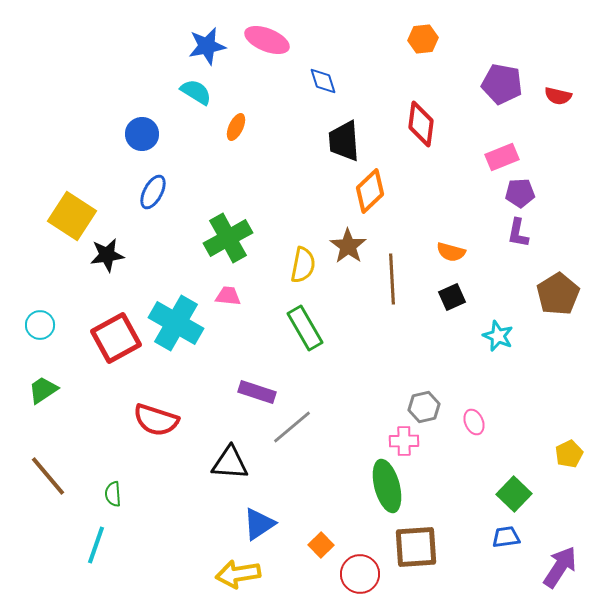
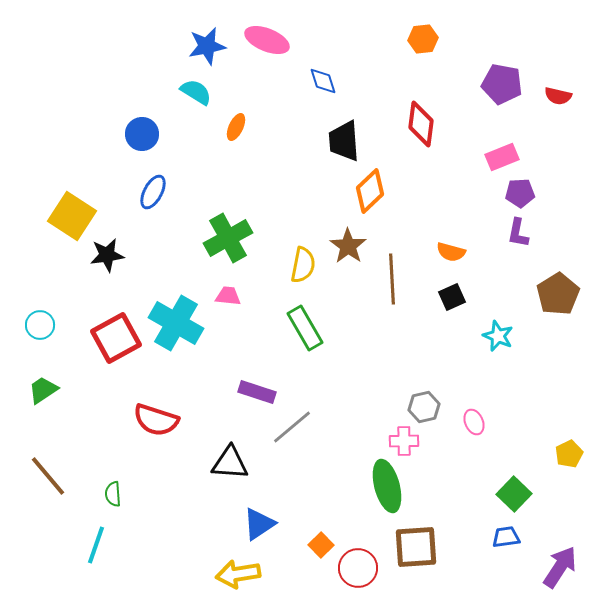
red circle at (360, 574): moved 2 px left, 6 px up
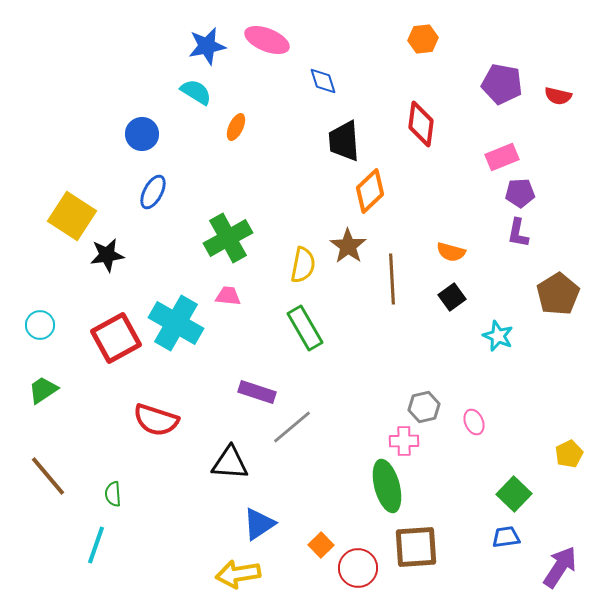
black square at (452, 297): rotated 12 degrees counterclockwise
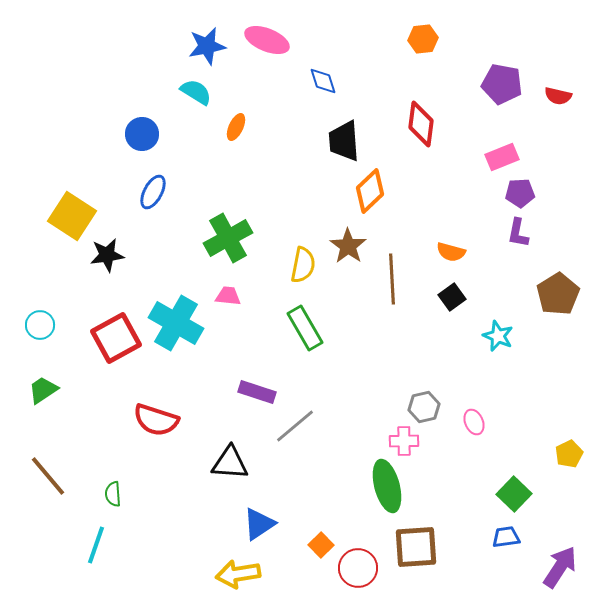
gray line at (292, 427): moved 3 px right, 1 px up
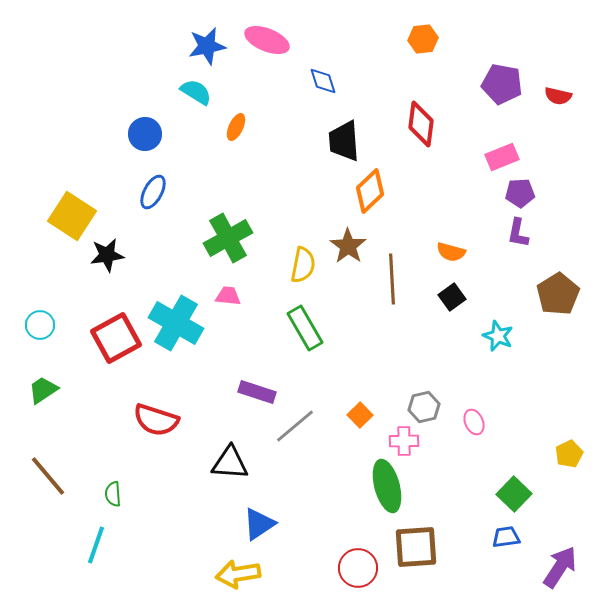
blue circle at (142, 134): moved 3 px right
orange square at (321, 545): moved 39 px right, 130 px up
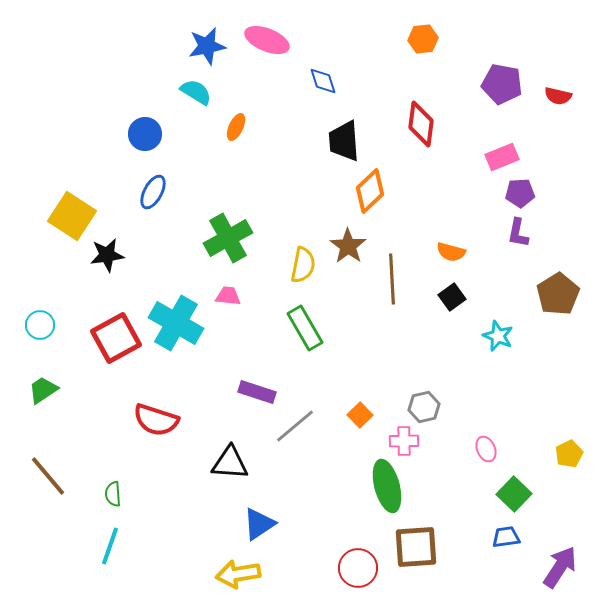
pink ellipse at (474, 422): moved 12 px right, 27 px down
cyan line at (96, 545): moved 14 px right, 1 px down
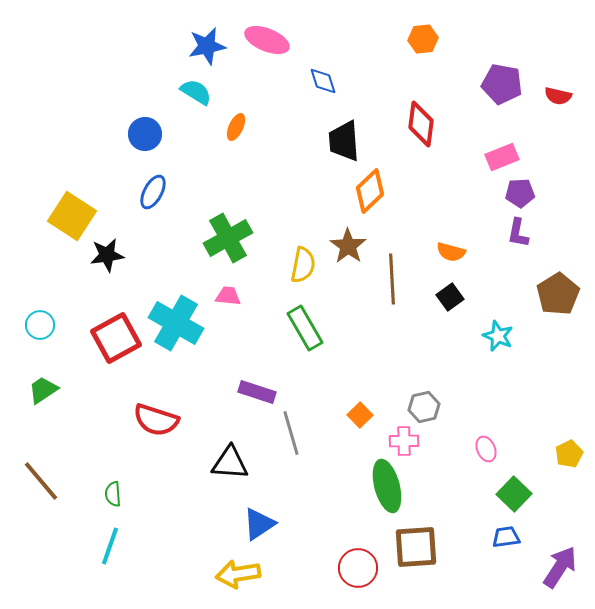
black square at (452, 297): moved 2 px left
gray line at (295, 426): moved 4 px left, 7 px down; rotated 66 degrees counterclockwise
brown line at (48, 476): moved 7 px left, 5 px down
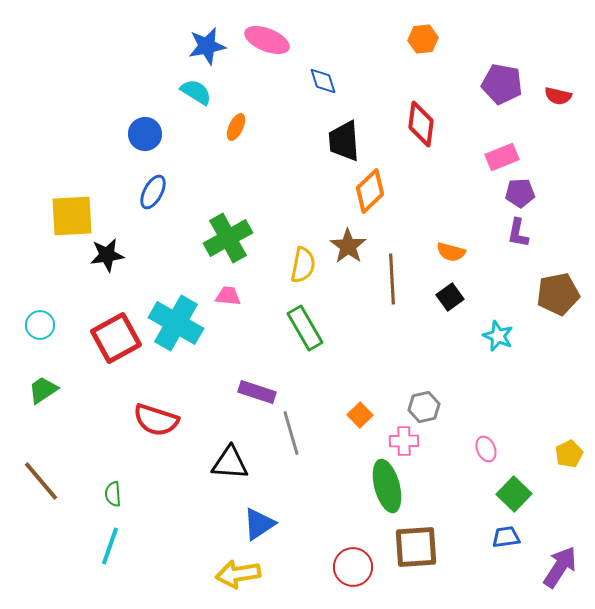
yellow square at (72, 216): rotated 36 degrees counterclockwise
brown pentagon at (558, 294): rotated 21 degrees clockwise
red circle at (358, 568): moved 5 px left, 1 px up
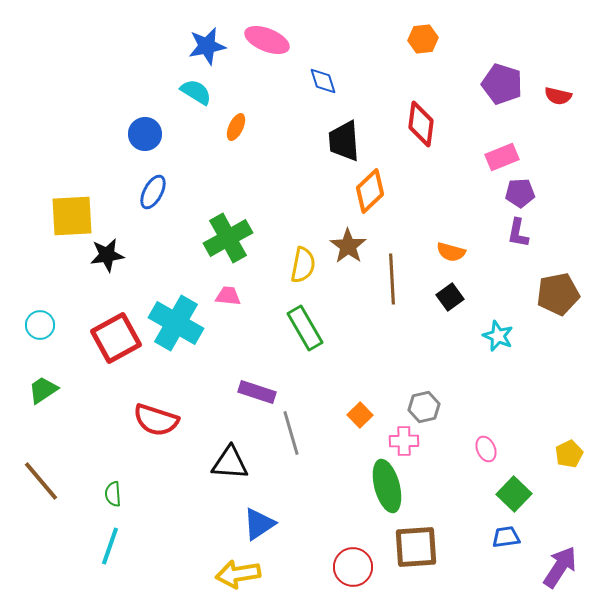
purple pentagon at (502, 84): rotated 6 degrees clockwise
